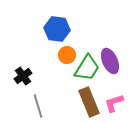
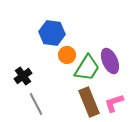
blue hexagon: moved 5 px left, 4 px down
gray line: moved 2 px left, 2 px up; rotated 10 degrees counterclockwise
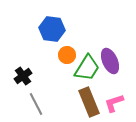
blue hexagon: moved 4 px up
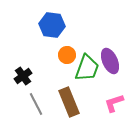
blue hexagon: moved 4 px up
green trapezoid: rotated 12 degrees counterclockwise
brown rectangle: moved 20 px left
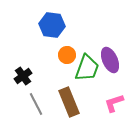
purple ellipse: moved 1 px up
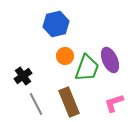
blue hexagon: moved 4 px right, 1 px up; rotated 20 degrees counterclockwise
orange circle: moved 2 px left, 1 px down
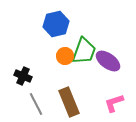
purple ellipse: moved 2 px left, 1 px down; rotated 30 degrees counterclockwise
green trapezoid: moved 3 px left, 17 px up
black cross: rotated 30 degrees counterclockwise
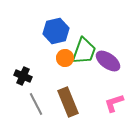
blue hexagon: moved 7 px down
orange circle: moved 2 px down
brown rectangle: moved 1 px left
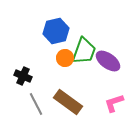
brown rectangle: rotated 32 degrees counterclockwise
